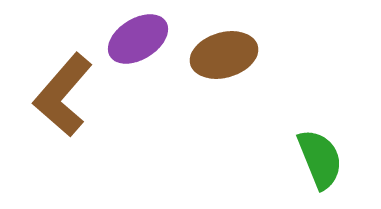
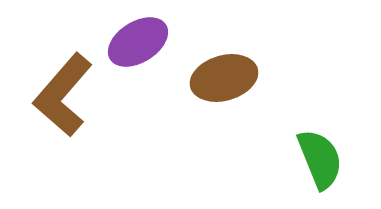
purple ellipse: moved 3 px down
brown ellipse: moved 23 px down
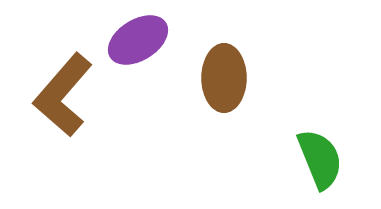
purple ellipse: moved 2 px up
brown ellipse: rotated 74 degrees counterclockwise
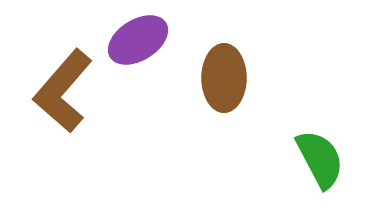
brown L-shape: moved 4 px up
green semicircle: rotated 6 degrees counterclockwise
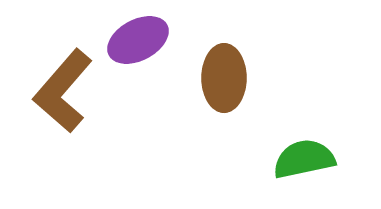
purple ellipse: rotated 4 degrees clockwise
green semicircle: moved 16 px left; rotated 74 degrees counterclockwise
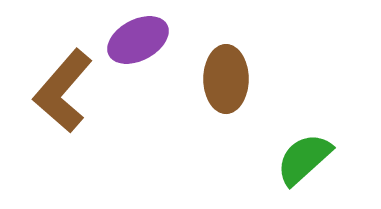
brown ellipse: moved 2 px right, 1 px down
green semicircle: rotated 30 degrees counterclockwise
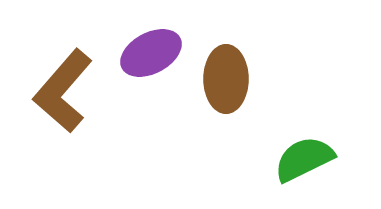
purple ellipse: moved 13 px right, 13 px down
green semicircle: rotated 16 degrees clockwise
